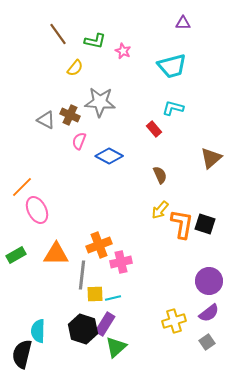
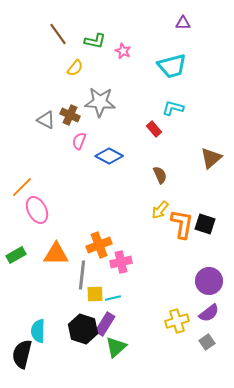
yellow cross: moved 3 px right
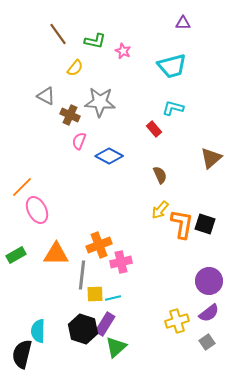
gray triangle: moved 24 px up
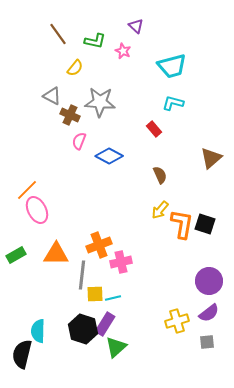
purple triangle: moved 47 px left, 3 px down; rotated 42 degrees clockwise
gray triangle: moved 6 px right
cyan L-shape: moved 5 px up
orange line: moved 5 px right, 3 px down
gray square: rotated 28 degrees clockwise
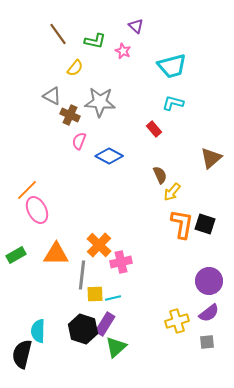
yellow arrow: moved 12 px right, 18 px up
orange cross: rotated 25 degrees counterclockwise
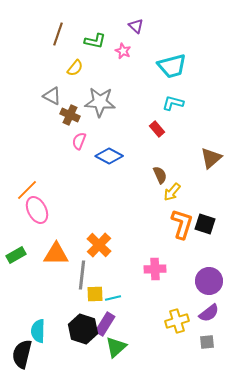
brown line: rotated 55 degrees clockwise
red rectangle: moved 3 px right
orange L-shape: rotated 8 degrees clockwise
pink cross: moved 34 px right, 7 px down; rotated 10 degrees clockwise
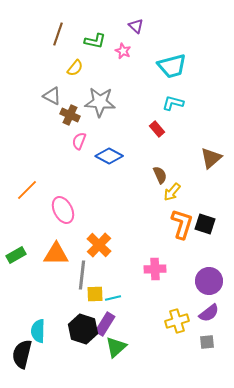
pink ellipse: moved 26 px right
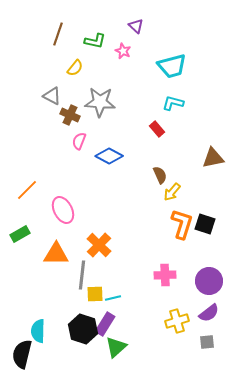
brown triangle: moved 2 px right; rotated 30 degrees clockwise
green rectangle: moved 4 px right, 21 px up
pink cross: moved 10 px right, 6 px down
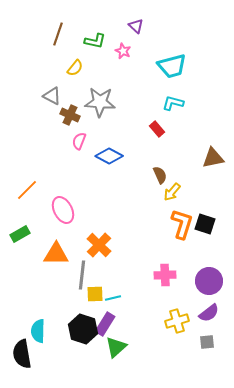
black semicircle: rotated 24 degrees counterclockwise
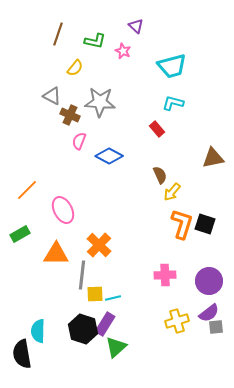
gray square: moved 9 px right, 15 px up
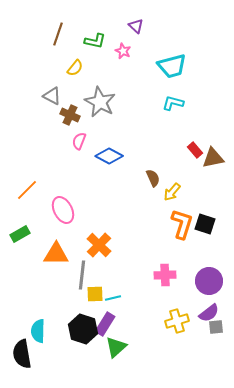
gray star: rotated 24 degrees clockwise
red rectangle: moved 38 px right, 21 px down
brown semicircle: moved 7 px left, 3 px down
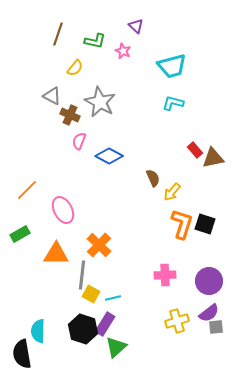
yellow square: moved 4 px left; rotated 30 degrees clockwise
